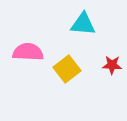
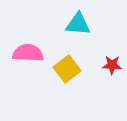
cyan triangle: moved 5 px left
pink semicircle: moved 1 px down
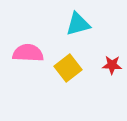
cyan triangle: rotated 20 degrees counterclockwise
yellow square: moved 1 px right, 1 px up
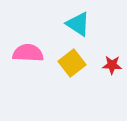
cyan triangle: rotated 48 degrees clockwise
yellow square: moved 4 px right, 5 px up
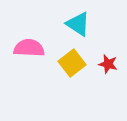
pink semicircle: moved 1 px right, 5 px up
red star: moved 4 px left, 1 px up; rotated 12 degrees clockwise
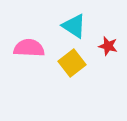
cyan triangle: moved 4 px left, 2 px down
red star: moved 18 px up
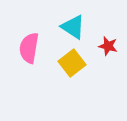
cyan triangle: moved 1 px left, 1 px down
pink semicircle: rotated 84 degrees counterclockwise
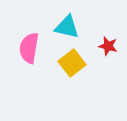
cyan triangle: moved 6 px left; rotated 20 degrees counterclockwise
